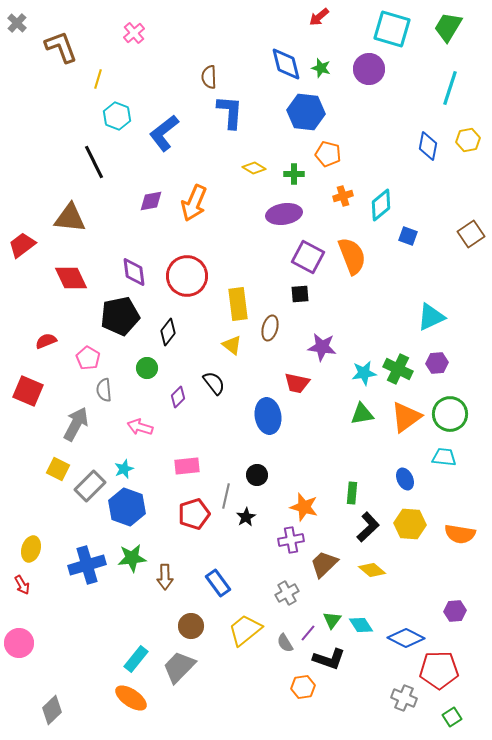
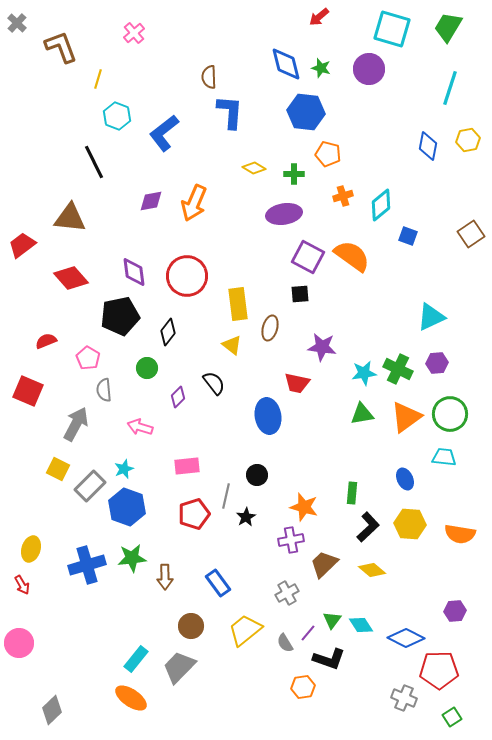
orange semicircle at (352, 256): rotated 33 degrees counterclockwise
red diamond at (71, 278): rotated 16 degrees counterclockwise
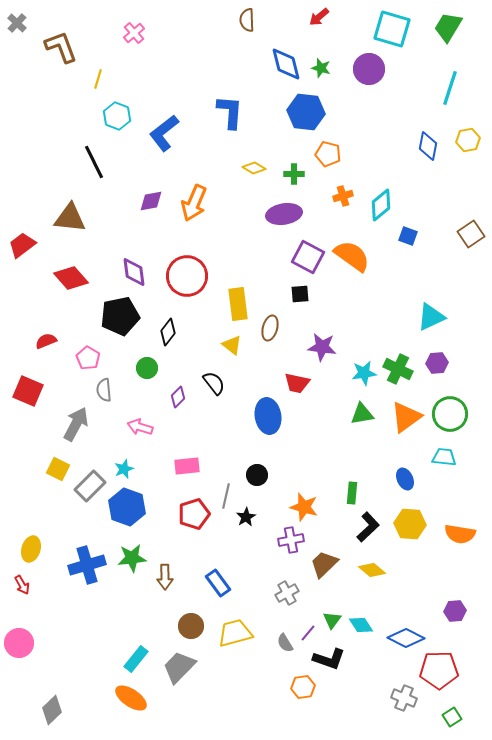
brown semicircle at (209, 77): moved 38 px right, 57 px up
yellow trapezoid at (245, 630): moved 10 px left, 3 px down; rotated 24 degrees clockwise
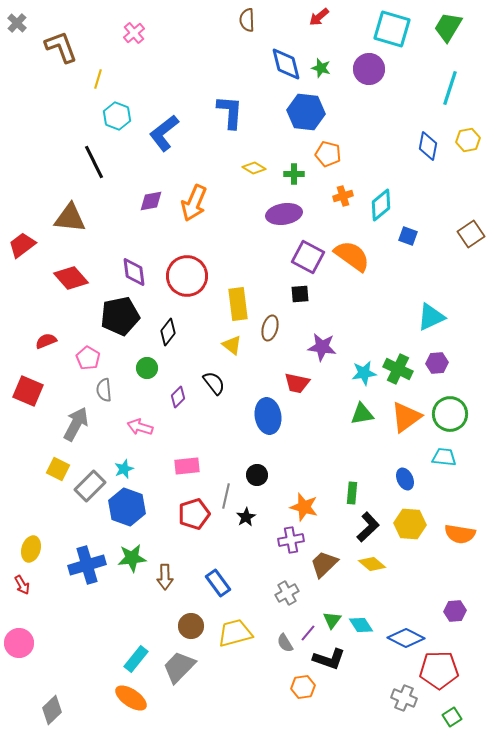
yellow diamond at (372, 570): moved 6 px up
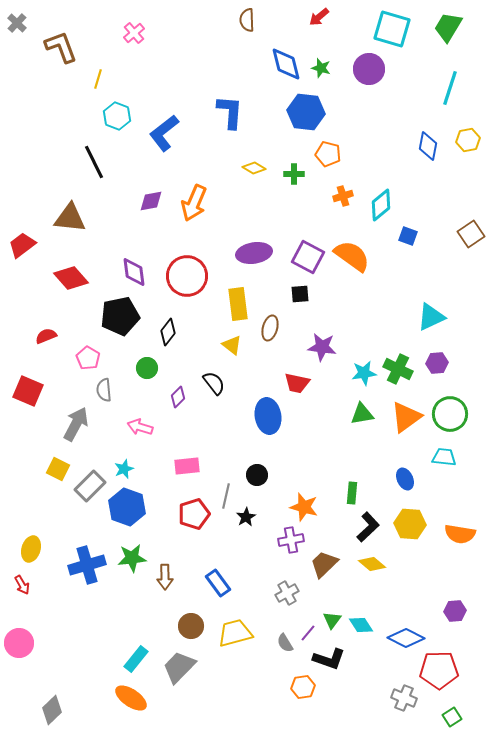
purple ellipse at (284, 214): moved 30 px left, 39 px down
red semicircle at (46, 341): moved 5 px up
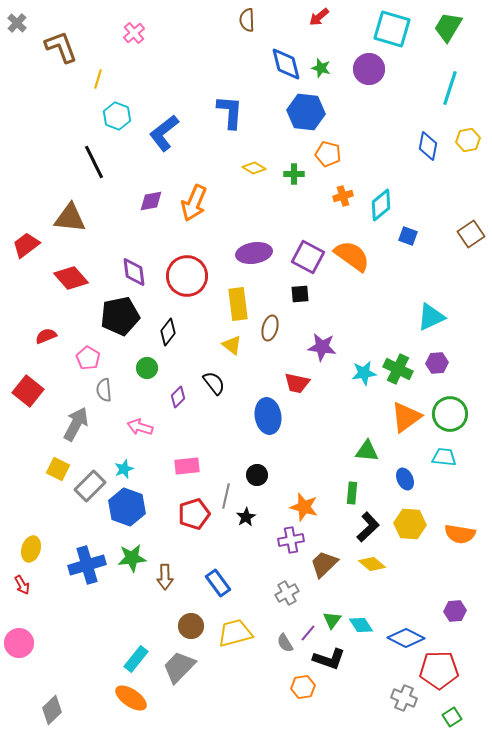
red trapezoid at (22, 245): moved 4 px right
red square at (28, 391): rotated 16 degrees clockwise
green triangle at (362, 414): moved 5 px right, 37 px down; rotated 15 degrees clockwise
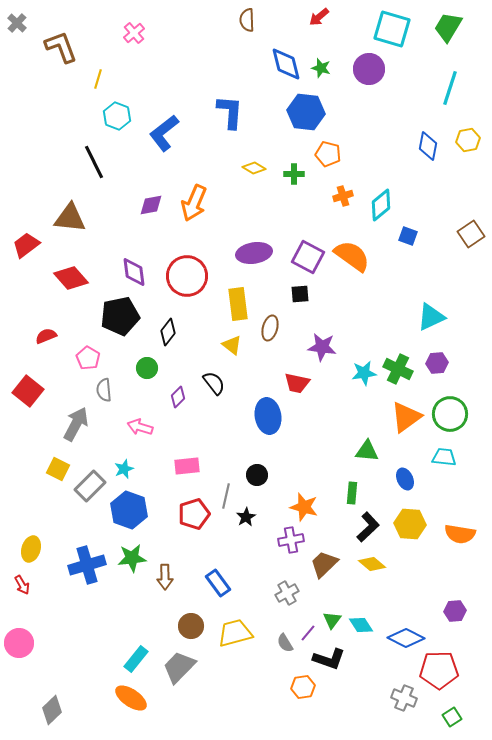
purple diamond at (151, 201): moved 4 px down
blue hexagon at (127, 507): moved 2 px right, 3 px down
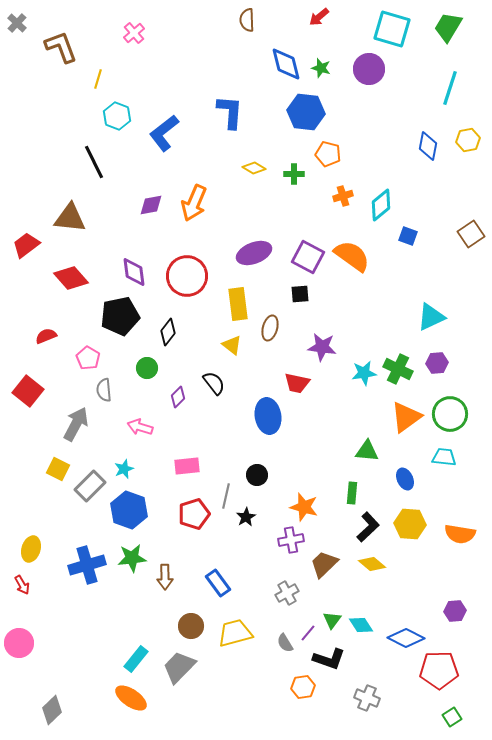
purple ellipse at (254, 253): rotated 12 degrees counterclockwise
gray cross at (404, 698): moved 37 px left
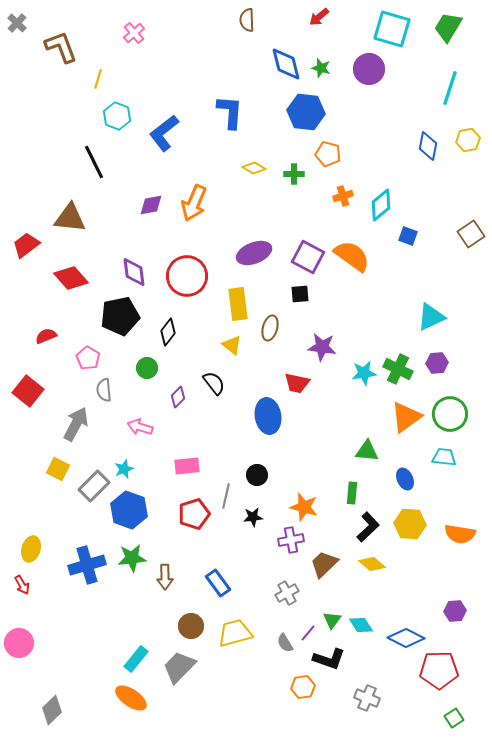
gray rectangle at (90, 486): moved 4 px right
black star at (246, 517): moved 7 px right; rotated 24 degrees clockwise
green square at (452, 717): moved 2 px right, 1 px down
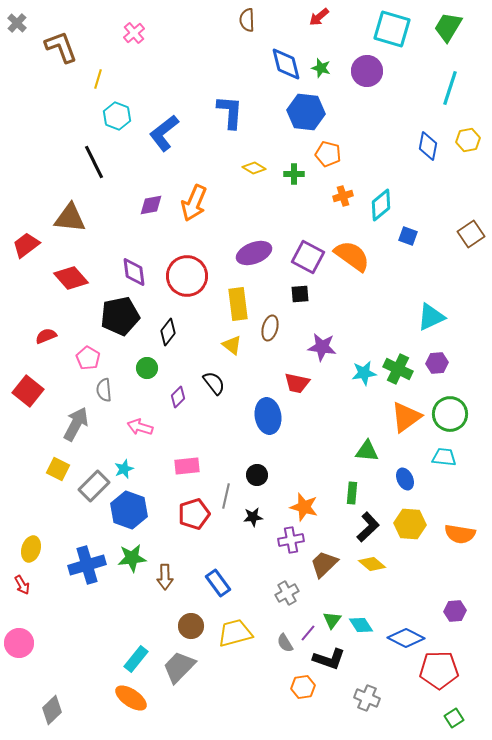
purple circle at (369, 69): moved 2 px left, 2 px down
